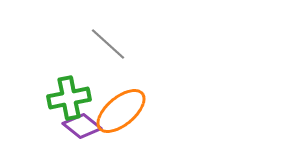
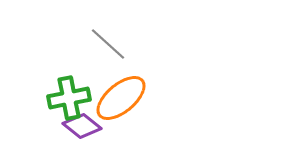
orange ellipse: moved 13 px up
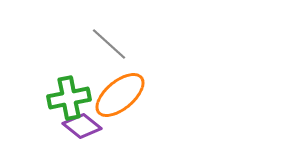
gray line: moved 1 px right
orange ellipse: moved 1 px left, 3 px up
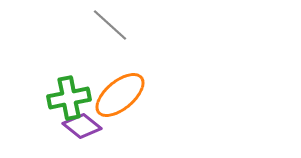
gray line: moved 1 px right, 19 px up
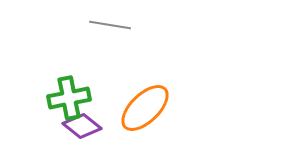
gray line: rotated 33 degrees counterclockwise
orange ellipse: moved 25 px right, 13 px down; rotated 4 degrees counterclockwise
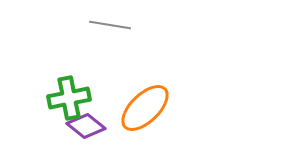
purple diamond: moved 4 px right
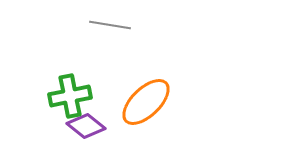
green cross: moved 1 px right, 2 px up
orange ellipse: moved 1 px right, 6 px up
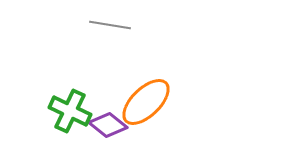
green cross: moved 15 px down; rotated 36 degrees clockwise
purple diamond: moved 22 px right, 1 px up
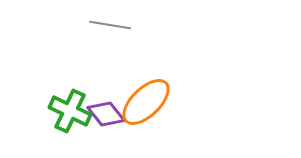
purple diamond: moved 2 px left, 11 px up; rotated 12 degrees clockwise
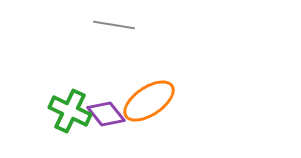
gray line: moved 4 px right
orange ellipse: moved 3 px right, 1 px up; rotated 10 degrees clockwise
